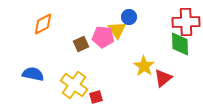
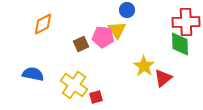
blue circle: moved 2 px left, 7 px up
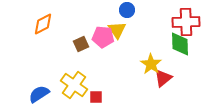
yellow star: moved 7 px right, 2 px up
blue semicircle: moved 6 px right, 20 px down; rotated 45 degrees counterclockwise
red square: rotated 16 degrees clockwise
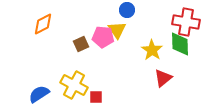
red cross: rotated 12 degrees clockwise
yellow star: moved 1 px right, 14 px up
yellow cross: rotated 8 degrees counterclockwise
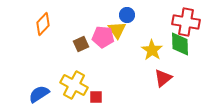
blue circle: moved 5 px down
orange diamond: rotated 20 degrees counterclockwise
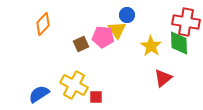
green diamond: moved 1 px left, 1 px up
yellow star: moved 1 px left, 4 px up
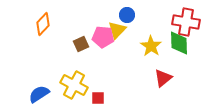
yellow triangle: rotated 18 degrees clockwise
red square: moved 2 px right, 1 px down
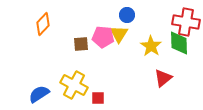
yellow triangle: moved 2 px right, 4 px down; rotated 12 degrees counterclockwise
brown square: rotated 21 degrees clockwise
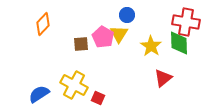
pink pentagon: rotated 25 degrees clockwise
red square: rotated 24 degrees clockwise
